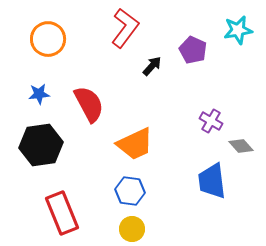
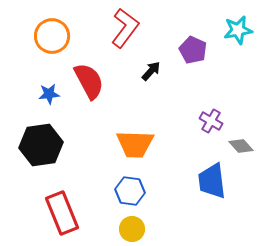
orange circle: moved 4 px right, 3 px up
black arrow: moved 1 px left, 5 px down
blue star: moved 10 px right
red semicircle: moved 23 px up
orange trapezoid: rotated 27 degrees clockwise
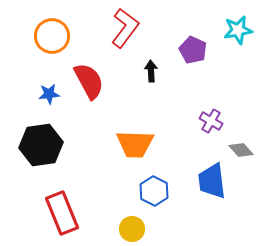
black arrow: rotated 45 degrees counterclockwise
gray diamond: moved 4 px down
blue hexagon: moved 24 px right; rotated 20 degrees clockwise
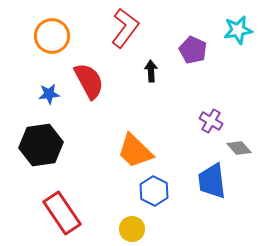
orange trapezoid: moved 7 px down; rotated 42 degrees clockwise
gray diamond: moved 2 px left, 2 px up
red rectangle: rotated 12 degrees counterclockwise
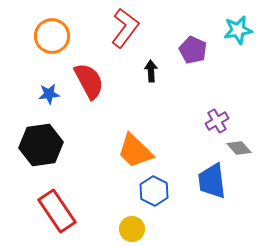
purple cross: moved 6 px right; rotated 30 degrees clockwise
red rectangle: moved 5 px left, 2 px up
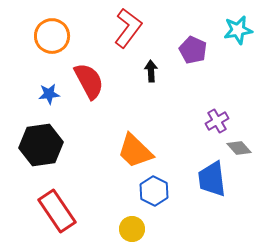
red L-shape: moved 3 px right
blue trapezoid: moved 2 px up
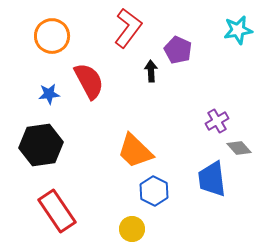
purple pentagon: moved 15 px left
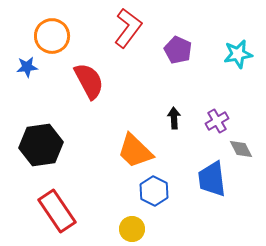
cyan star: moved 24 px down
black arrow: moved 23 px right, 47 px down
blue star: moved 22 px left, 27 px up
gray diamond: moved 2 px right, 1 px down; rotated 15 degrees clockwise
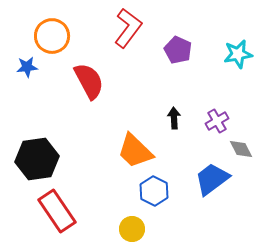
black hexagon: moved 4 px left, 14 px down
blue trapezoid: rotated 60 degrees clockwise
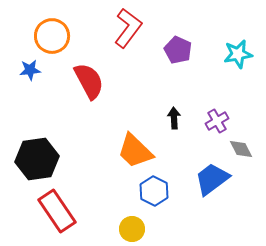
blue star: moved 3 px right, 3 px down
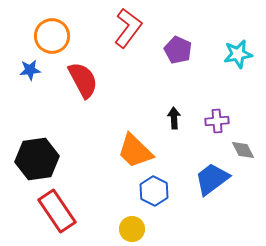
red semicircle: moved 6 px left, 1 px up
purple cross: rotated 25 degrees clockwise
gray diamond: moved 2 px right, 1 px down
